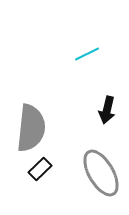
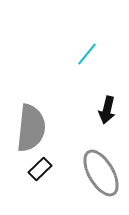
cyan line: rotated 25 degrees counterclockwise
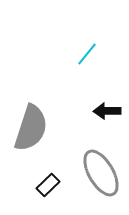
black arrow: moved 1 px down; rotated 76 degrees clockwise
gray semicircle: rotated 12 degrees clockwise
black rectangle: moved 8 px right, 16 px down
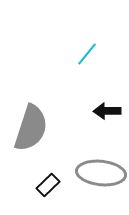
gray ellipse: rotated 54 degrees counterclockwise
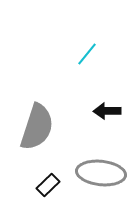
gray semicircle: moved 6 px right, 1 px up
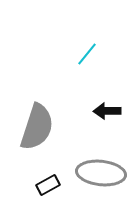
black rectangle: rotated 15 degrees clockwise
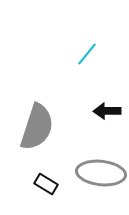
black rectangle: moved 2 px left, 1 px up; rotated 60 degrees clockwise
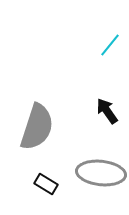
cyan line: moved 23 px right, 9 px up
black arrow: rotated 56 degrees clockwise
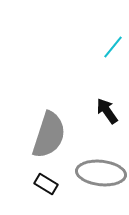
cyan line: moved 3 px right, 2 px down
gray semicircle: moved 12 px right, 8 px down
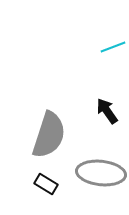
cyan line: rotated 30 degrees clockwise
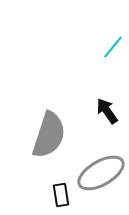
cyan line: rotated 30 degrees counterclockwise
gray ellipse: rotated 36 degrees counterclockwise
black rectangle: moved 15 px right, 11 px down; rotated 50 degrees clockwise
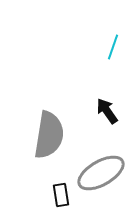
cyan line: rotated 20 degrees counterclockwise
gray semicircle: rotated 9 degrees counterclockwise
